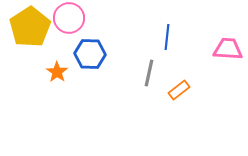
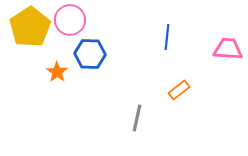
pink circle: moved 1 px right, 2 px down
gray line: moved 12 px left, 45 px down
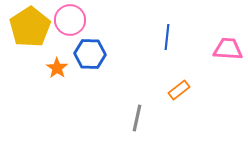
orange star: moved 4 px up
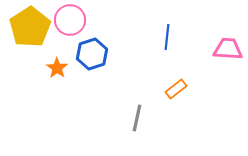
blue hexagon: moved 2 px right; rotated 20 degrees counterclockwise
orange rectangle: moved 3 px left, 1 px up
